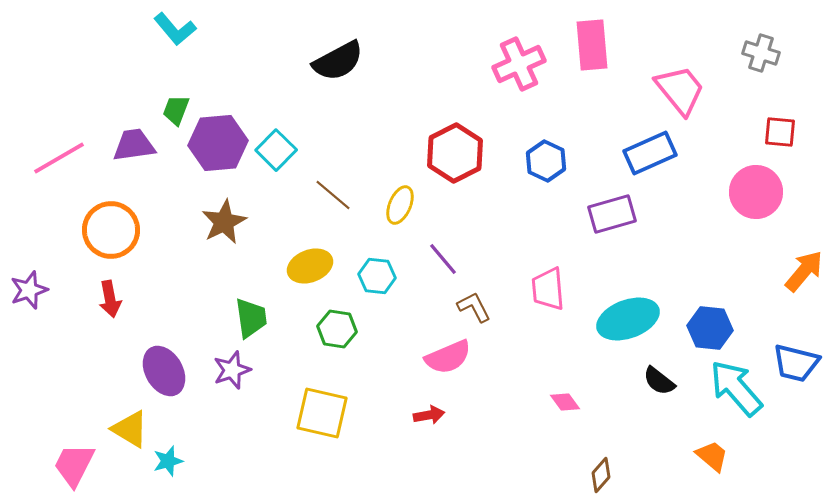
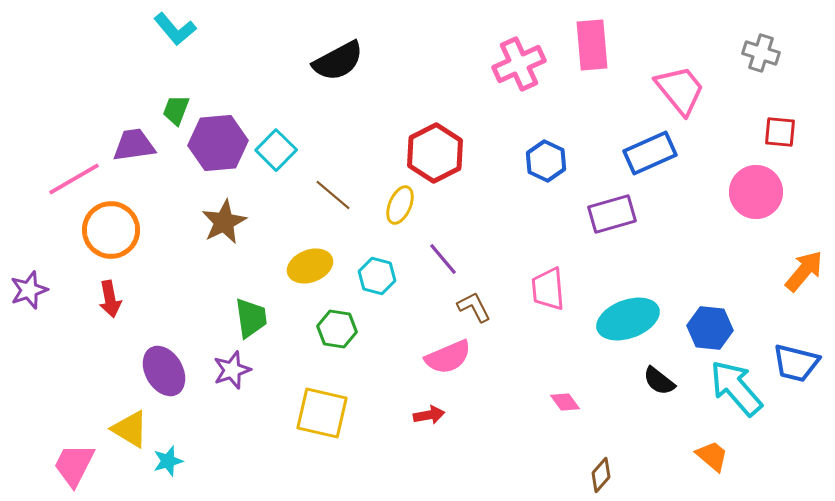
red hexagon at (455, 153): moved 20 px left
pink line at (59, 158): moved 15 px right, 21 px down
cyan hexagon at (377, 276): rotated 9 degrees clockwise
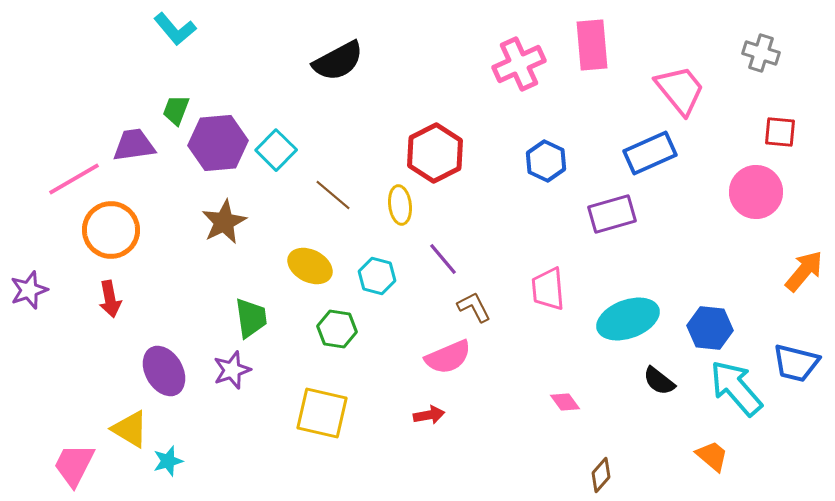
yellow ellipse at (400, 205): rotated 30 degrees counterclockwise
yellow ellipse at (310, 266): rotated 48 degrees clockwise
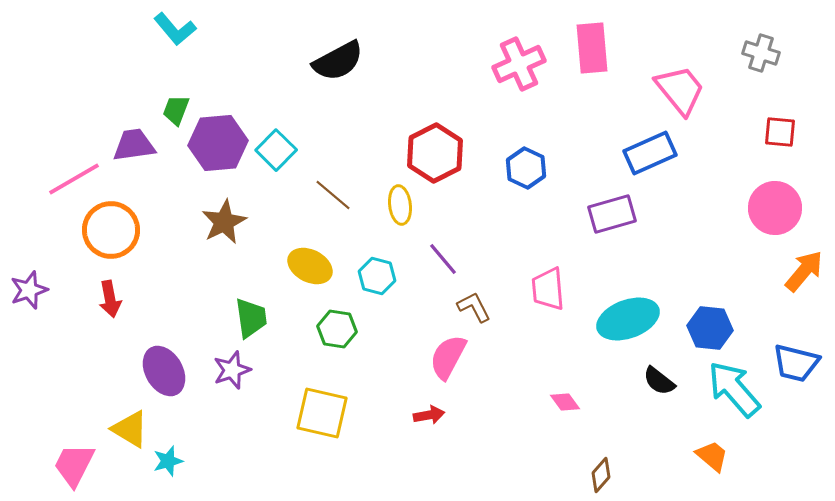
pink rectangle at (592, 45): moved 3 px down
blue hexagon at (546, 161): moved 20 px left, 7 px down
pink circle at (756, 192): moved 19 px right, 16 px down
pink semicircle at (448, 357): rotated 141 degrees clockwise
cyan arrow at (736, 388): moved 2 px left, 1 px down
